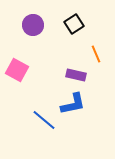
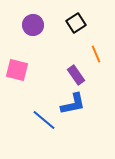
black square: moved 2 px right, 1 px up
pink square: rotated 15 degrees counterclockwise
purple rectangle: rotated 42 degrees clockwise
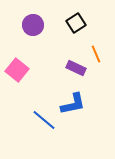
pink square: rotated 25 degrees clockwise
purple rectangle: moved 7 px up; rotated 30 degrees counterclockwise
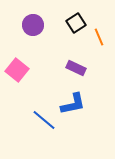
orange line: moved 3 px right, 17 px up
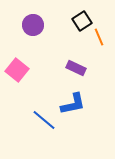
black square: moved 6 px right, 2 px up
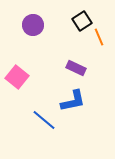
pink square: moved 7 px down
blue L-shape: moved 3 px up
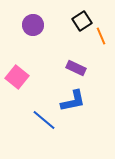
orange line: moved 2 px right, 1 px up
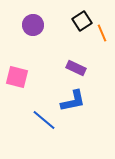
orange line: moved 1 px right, 3 px up
pink square: rotated 25 degrees counterclockwise
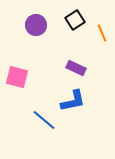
black square: moved 7 px left, 1 px up
purple circle: moved 3 px right
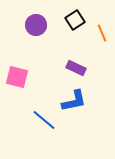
blue L-shape: moved 1 px right
